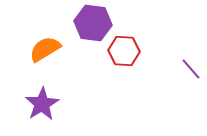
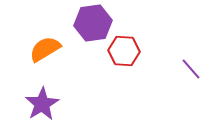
purple hexagon: rotated 15 degrees counterclockwise
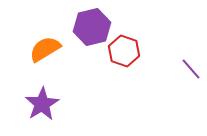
purple hexagon: moved 1 px left, 4 px down; rotated 6 degrees counterclockwise
red hexagon: rotated 16 degrees clockwise
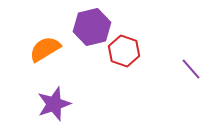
purple star: moved 12 px right; rotated 12 degrees clockwise
